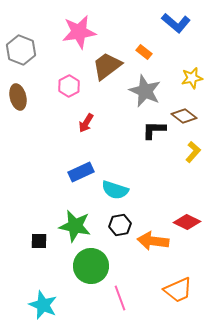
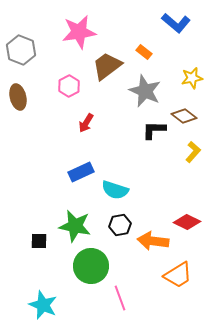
orange trapezoid: moved 15 px up; rotated 8 degrees counterclockwise
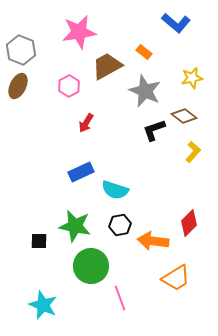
brown trapezoid: rotated 8 degrees clockwise
brown ellipse: moved 11 px up; rotated 40 degrees clockwise
black L-shape: rotated 20 degrees counterclockwise
red diamond: moved 2 px right, 1 px down; rotated 72 degrees counterclockwise
orange trapezoid: moved 2 px left, 3 px down
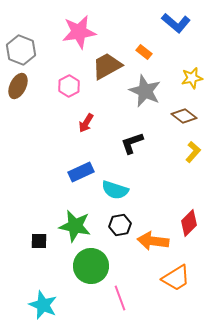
black L-shape: moved 22 px left, 13 px down
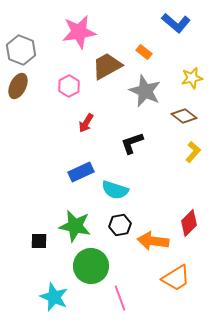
cyan star: moved 11 px right, 8 px up
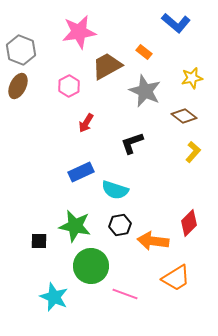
pink line: moved 5 px right, 4 px up; rotated 50 degrees counterclockwise
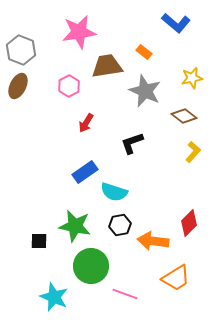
brown trapezoid: rotated 20 degrees clockwise
blue rectangle: moved 4 px right; rotated 10 degrees counterclockwise
cyan semicircle: moved 1 px left, 2 px down
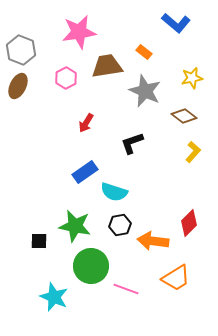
pink hexagon: moved 3 px left, 8 px up
pink line: moved 1 px right, 5 px up
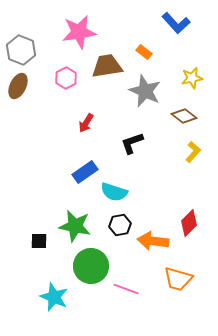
blue L-shape: rotated 8 degrees clockwise
orange trapezoid: moved 2 px right, 1 px down; rotated 48 degrees clockwise
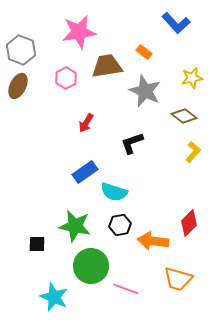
black square: moved 2 px left, 3 px down
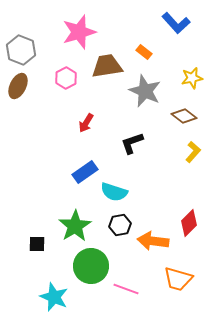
pink star: rotated 8 degrees counterclockwise
green star: rotated 28 degrees clockwise
